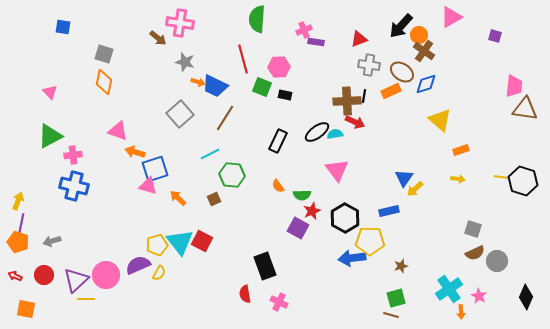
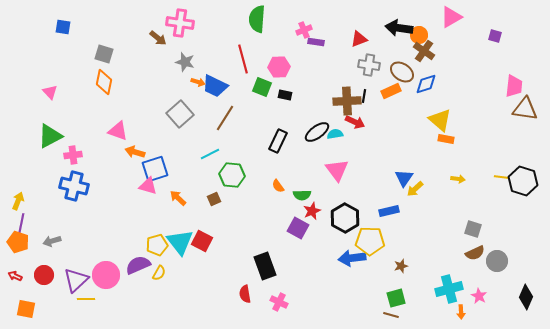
black arrow at (401, 26): moved 2 px left, 2 px down; rotated 56 degrees clockwise
orange rectangle at (461, 150): moved 15 px left, 11 px up; rotated 28 degrees clockwise
cyan cross at (449, 289): rotated 20 degrees clockwise
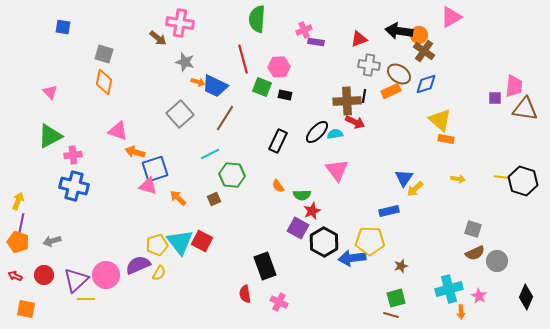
black arrow at (399, 28): moved 3 px down
purple square at (495, 36): moved 62 px down; rotated 16 degrees counterclockwise
brown ellipse at (402, 72): moved 3 px left, 2 px down
black ellipse at (317, 132): rotated 10 degrees counterclockwise
black hexagon at (345, 218): moved 21 px left, 24 px down
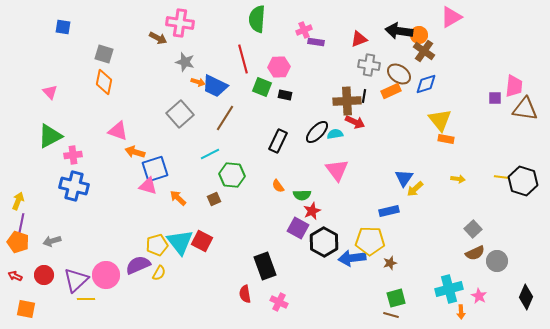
brown arrow at (158, 38): rotated 12 degrees counterclockwise
yellow triangle at (440, 120): rotated 10 degrees clockwise
gray square at (473, 229): rotated 30 degrees clockwise
brown star at (401, 266): moved 11 px left, 3 px up
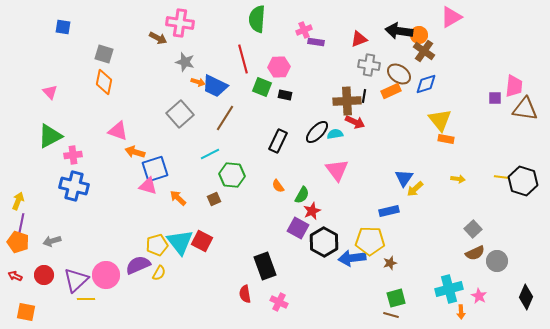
green semicircle at (302, 195): rotated 60 degrees counterclockwise
orange square at (26, 309): moved 3 px down
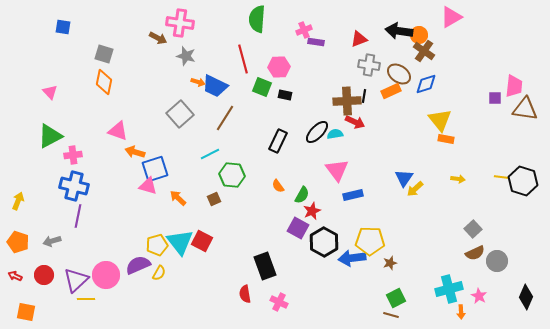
gray star at (185, 62): moved 1 px right, 6 px up
blue rectangle at (389, 211): moved 36 px left, 16 px up
purple line at (21, 225): moved 57 px right, 9 px up
green square at (396, 298): rotated 12 degrees counterclockwise
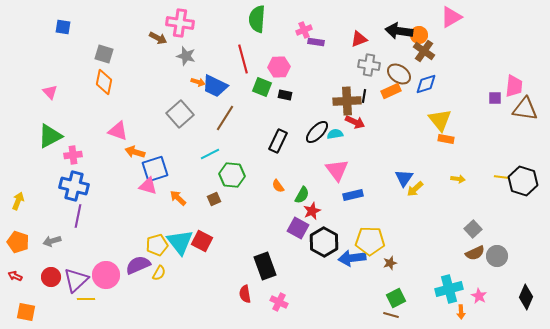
gray circle at (497, 261): moved 5 px up
red circle at (44, 275): moved 7 px right, 2 px down
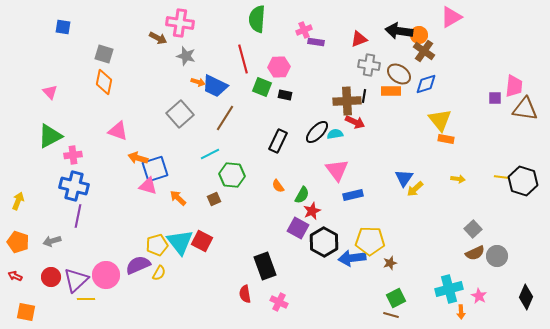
orange rectangle at (391, 91): rotated 24 degrees clockwise
orange arrow at (135, 152): moved 3 px right, 6 px down
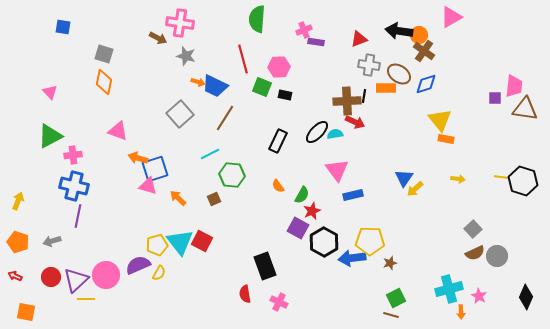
orange rectangle at (391, 91): moved 5 px left, 3 px up
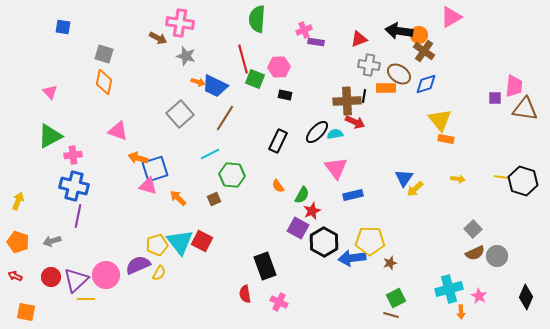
green square at (262, 87): moved 7 px left, 8 px up
pink triangle at (337, 170): moved 1 px left, 2 px up
